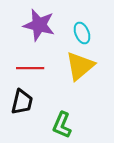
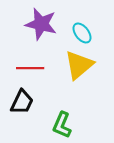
purple star: moved 2 px right, 1 px up
cyan ellipse: rotated 15 degrees counterclockwise
yellow triangle: moved 1 px left, 1 px up
black trapezoid: rotated 12 degrees clockwise
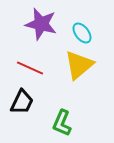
red line: rotated 24 degrees clockwise
green L-shape: moved 2 px up
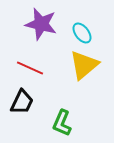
yellow triangle: moved 5 px right
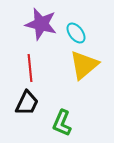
cyan ellipse: moved 6 px left
red line: rotated 60 degrees clockwise
black trapezoid: moved 5 px right, 1 px down
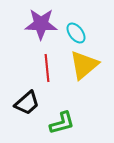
purple star: rotated 12 degrees counterclockwise
red line: moved 17 px right
black trapezoid: rotated 24 degrees clockwise
green L-shape: rotated 128 degrees counterclockwise
